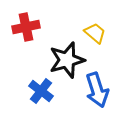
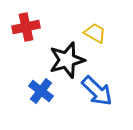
yellow trapezoid: rotated 10 degrees counterclockwise
blue arrow: moved 1 px down; rotated 28 degrees counterclockwise
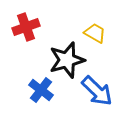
red cross: rotated 8 degrees counterclockwise
blue cross: moved 1 px up
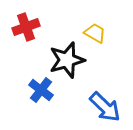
blue arrow: moved 8 px right, 16 px down
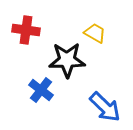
red cross: moved 3 px down; rotated 28 degrees clockwise
black star: rotated 15 degrees clockwise
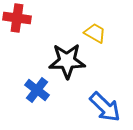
red cross: moved 9 px left, 12 px up
black star: moved 1 px down
blue cross: moved 4 px left
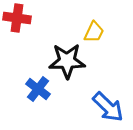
yellow trapezoid: moved 1 px left, 1 px up; rotated 85 degrees clockwise
blue cross: moved 1 px right, 1 px up
blue arrow: moved 3 px right
